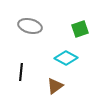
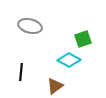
green square: moved 3 px right, 10 px down
cyan diamond: moved 3 px right, 2 px down
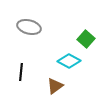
gray ellipse: moved 1 px left, 1 px down
green square: moved 3 px right; rotated 30 degrees counterclockwise
cyan diamond: moved 1 px down
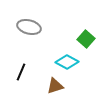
cyan diamond: moved 2 px left, 1 px down
black line: rotated 18 degrees clockwise
brown triangle: rotated 18 degrees clockwise
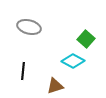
cyan diamond: moved 6 px right, 1 px up
black line: moved 2 px right, 1 px up; rotated 18 degrees counterclockwise
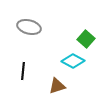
brown triangle: moved 2 px right
